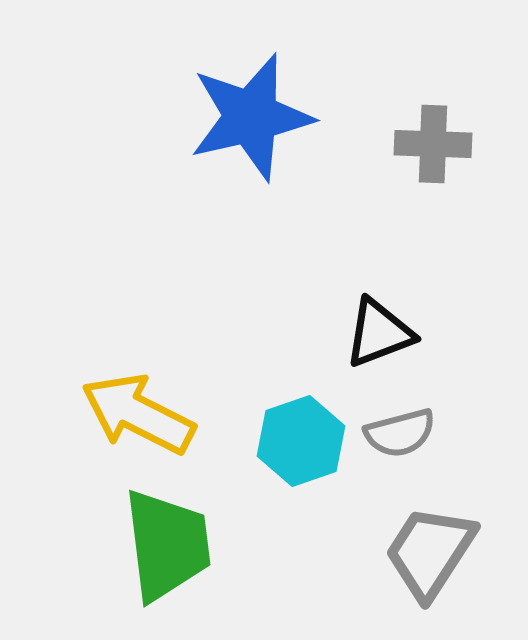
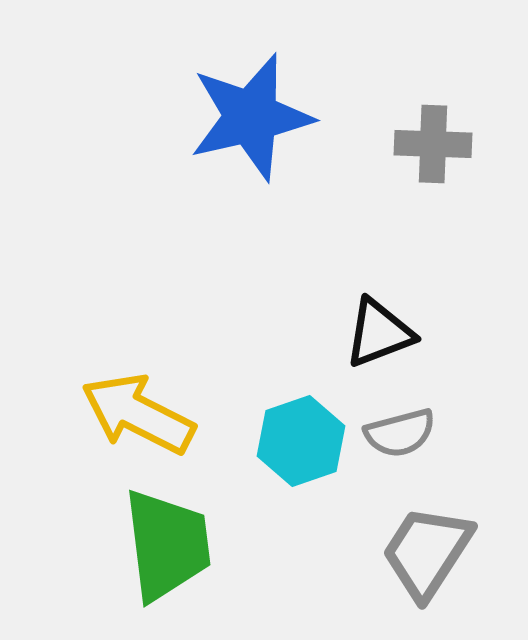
gray trapezoid: moved 3 px left
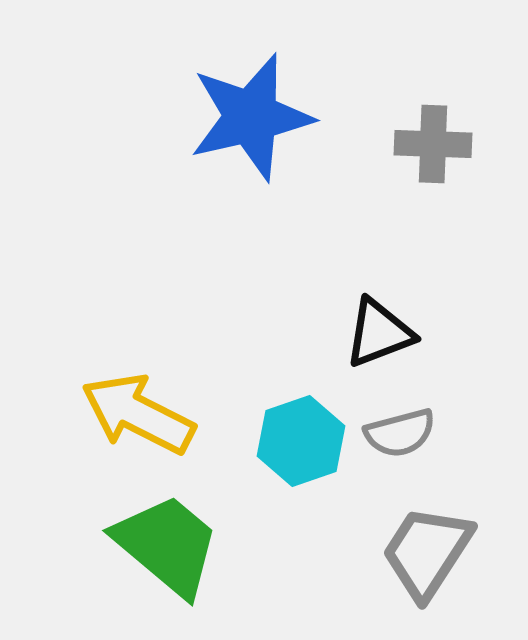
green trapezoid: rotated 43 degrees counterclockwise
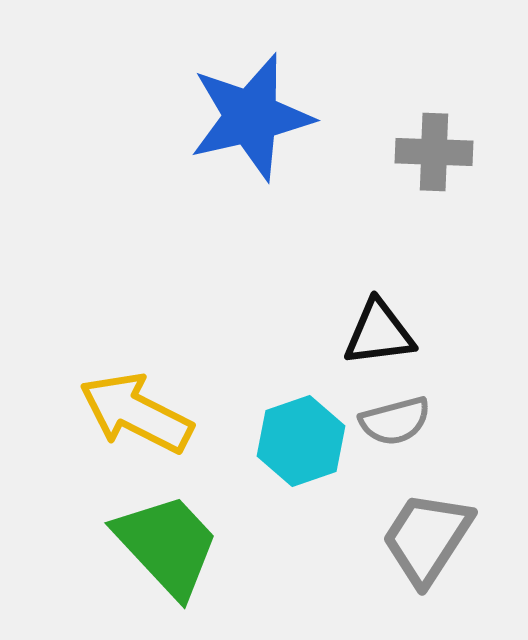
gray cross: moved 1 px right, 8 px down
black triangle: rotated 14 degrees clockwise
yellow arrow: moved 2 px left, 1 px up
gray semicircle: moved 5 px left, 12 px up
green trapezoid: rotated 7 degrees clockwise
gray trapezoid: moved 14 px up
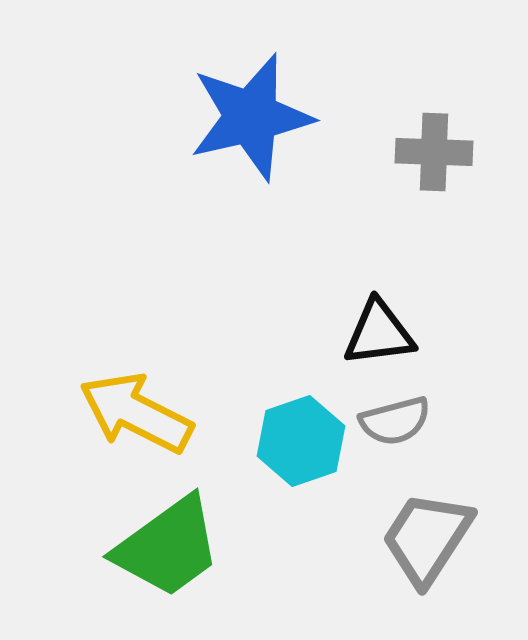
green trapezoid: moved 1 px right, 2 px down; rotated 97 degrees clockwise
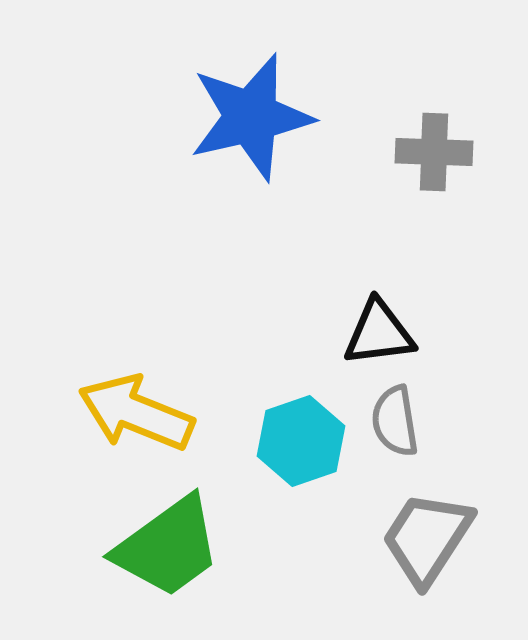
yellow arrow: rotated 5 degrees counterclockwise
gray semicircle: rotated 96 degrees clockwise
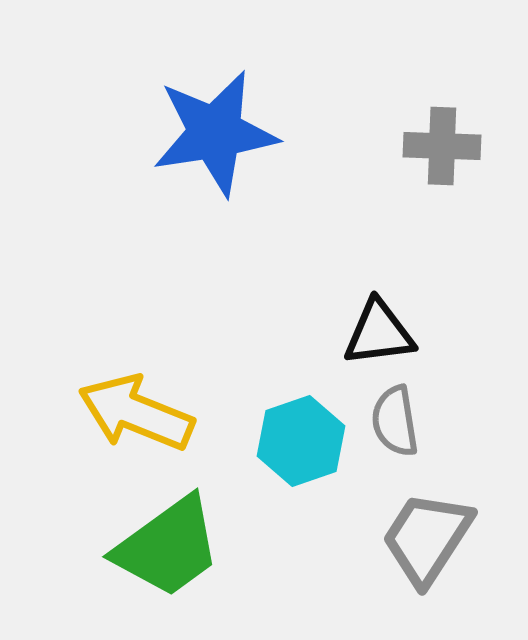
blue star: moved 36 px left, 16 px down; rotated 4 degrees clockwise
gray cross: moved 8 px right, 6 px up
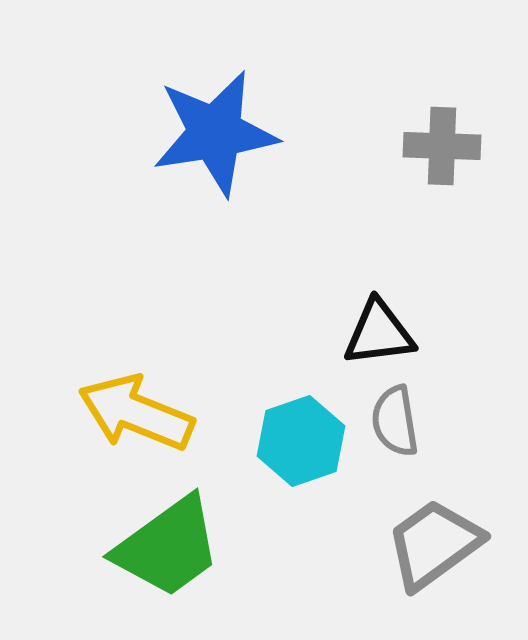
gray trapezoid: moved 7 px right, 6 px down; rotated 21 degrees clockwise
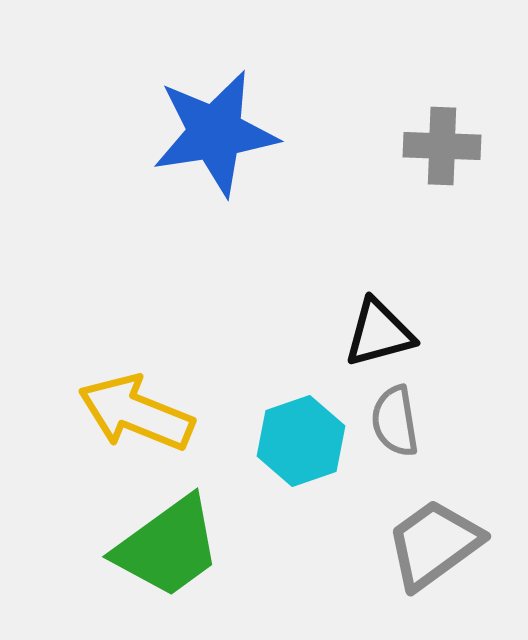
black triangle: rotated 8 degrees counterclockwise
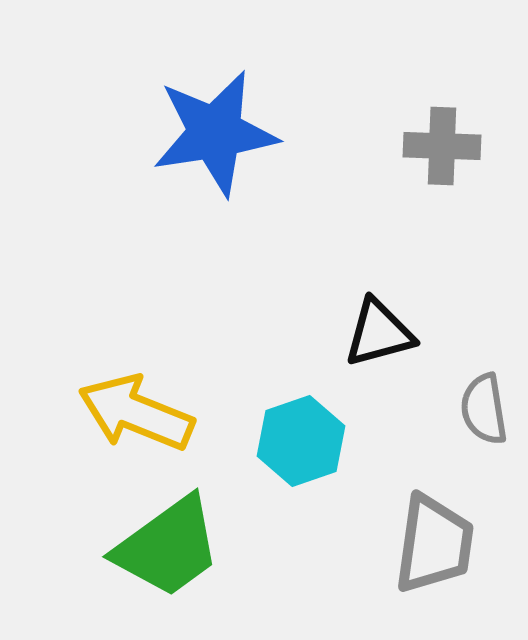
gray semicircle: moved 89 px right, 12 px up
gray trapezoid: rotated 134 degrees clockwise
